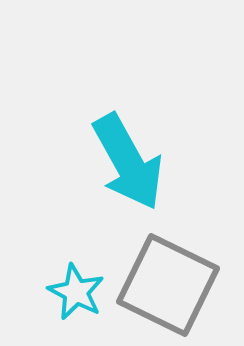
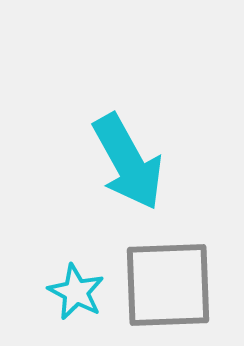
gray square: rotated 28 degrees counterclockwise
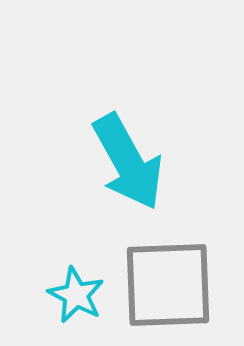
cyan star: moved 3 px down
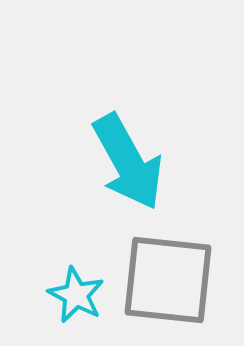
gray square: moved 5 px up; rotated 8 degrees clockwise
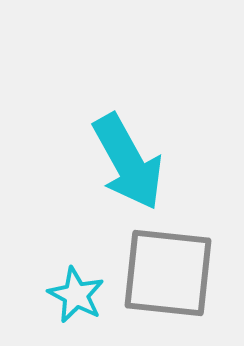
gray square: moved 7 px up
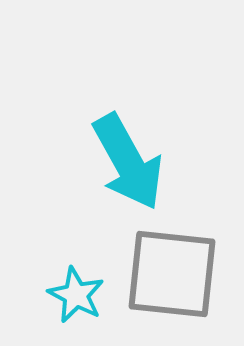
gray square: moved 4 px right, 1 px down
